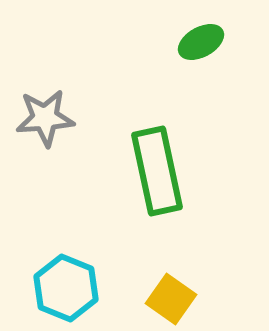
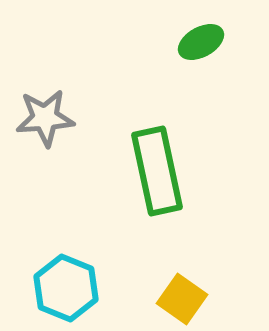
yellow square: moved 11 px right
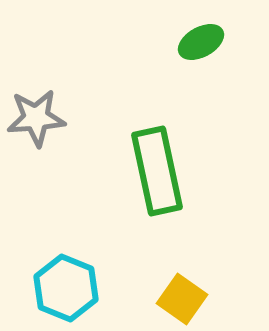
gray star: moved 9 px left
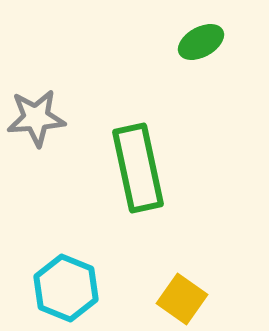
green rectangle: moved 19 px left, 3 px up
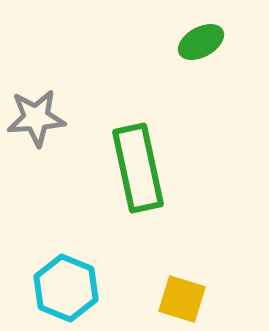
yellow square: rotated 18 degrees counterclockwise
